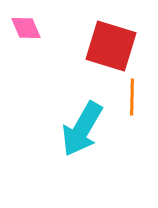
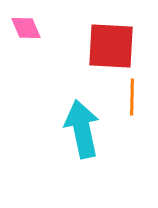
red square: rotated 14 degrees counterclockwise
cyan arrow: rotated 138 degrees clockwise
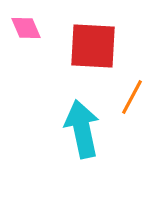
red square: moved 18 px left
orange line: rotated 27 degrees clockwise
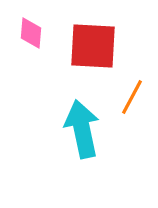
pink diamond: moved 5 px right, 5 px down; rotated 28 degrees clockwise
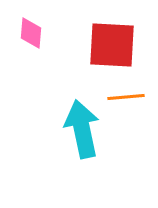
red square: moved 19 px right, 1 px up
orange line: moved 6 px left; rotated 57 degrees clockwise
